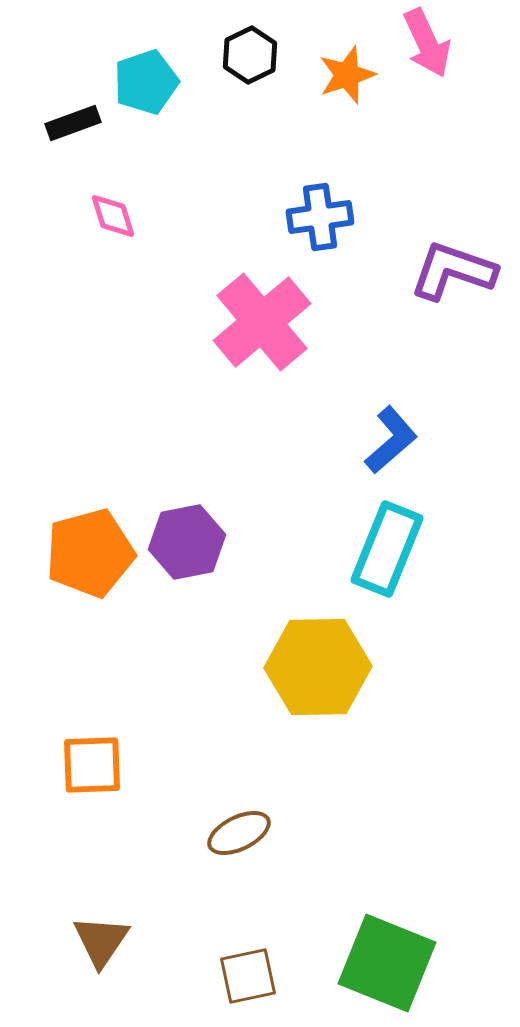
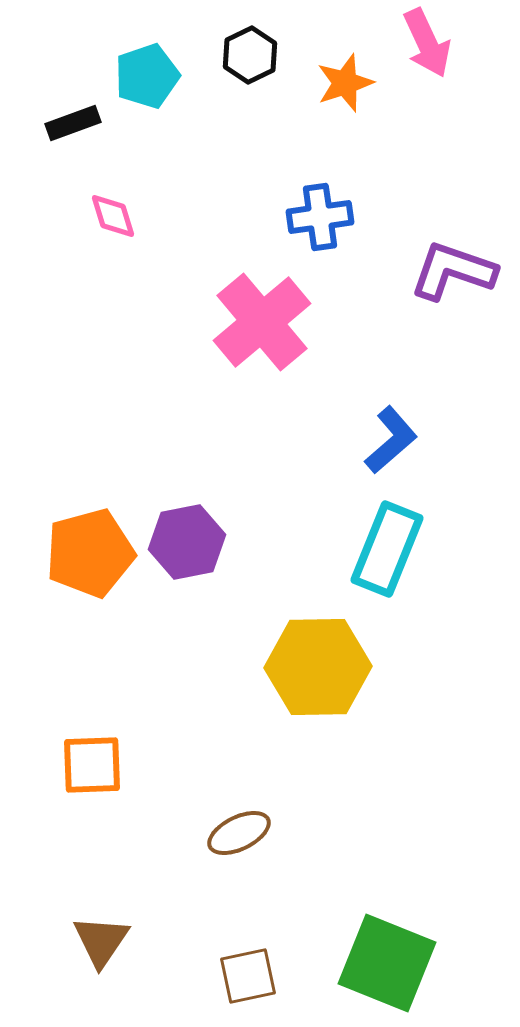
orange star: moved 2 px left, 8 px down
cyan pentagon: moved 1 px right, 6 px up
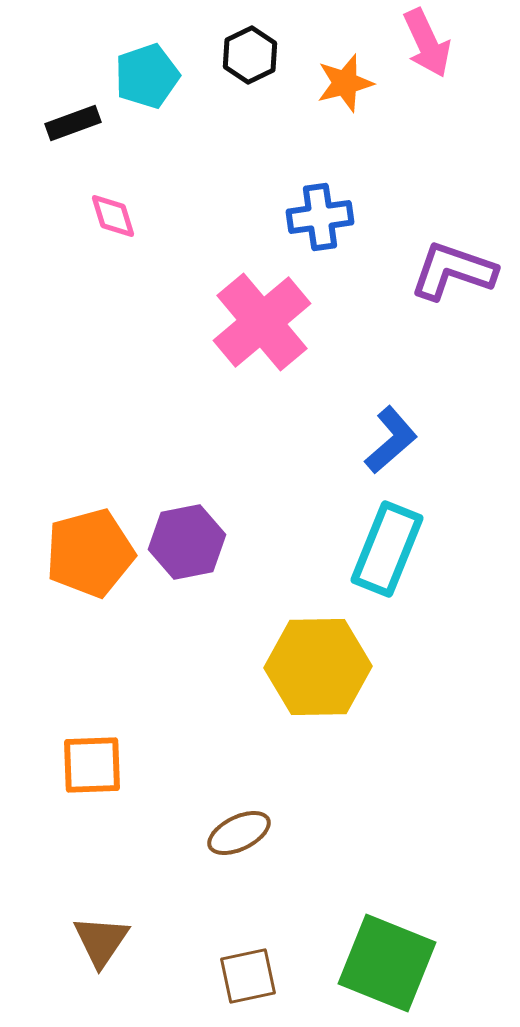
orange star: rotated 4 degrees clockwise
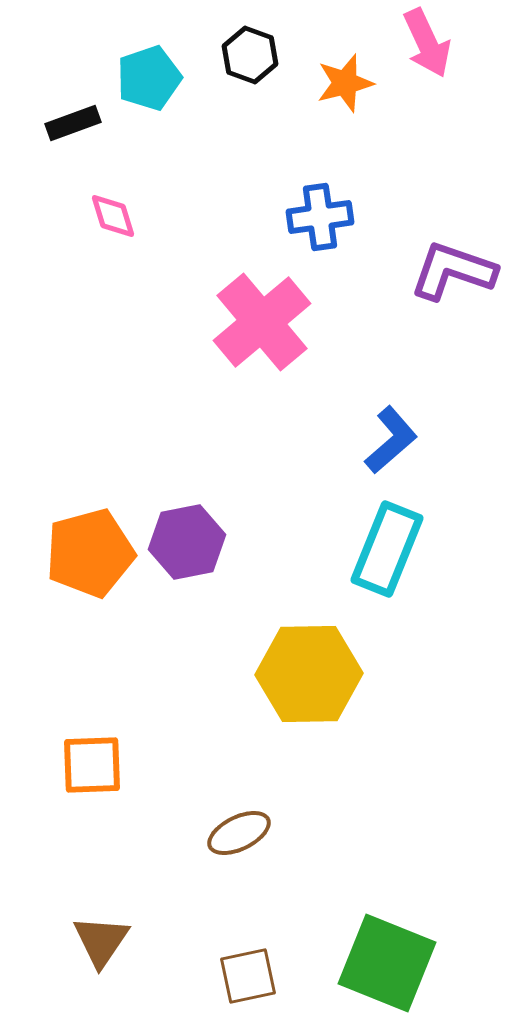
black hexagon: rotated 14 degrees counterclockwise
cyan pentagon: moved 2 px right, 2 px down
yellow hexagon: moved 9 px left, 7 px down
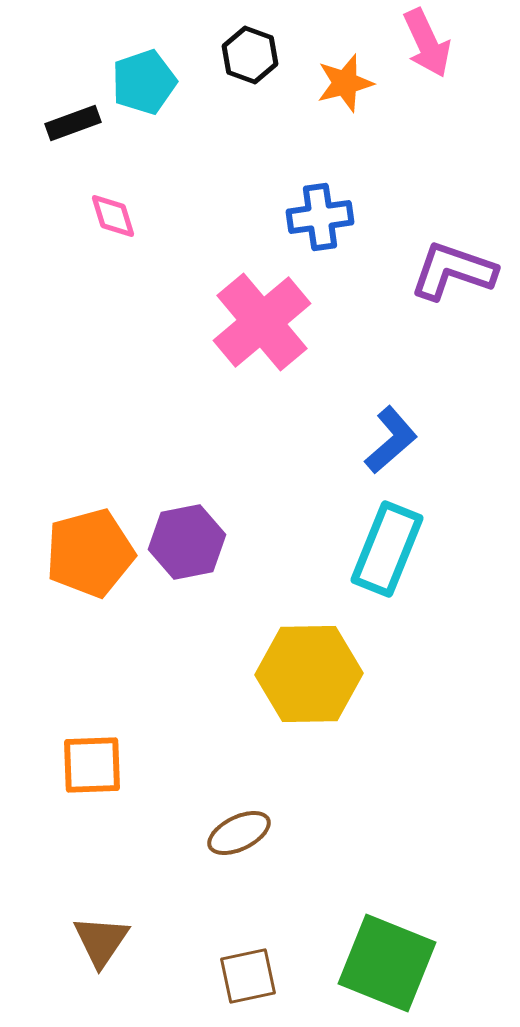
cyan pentagon: moved 5 px left, 4 px down
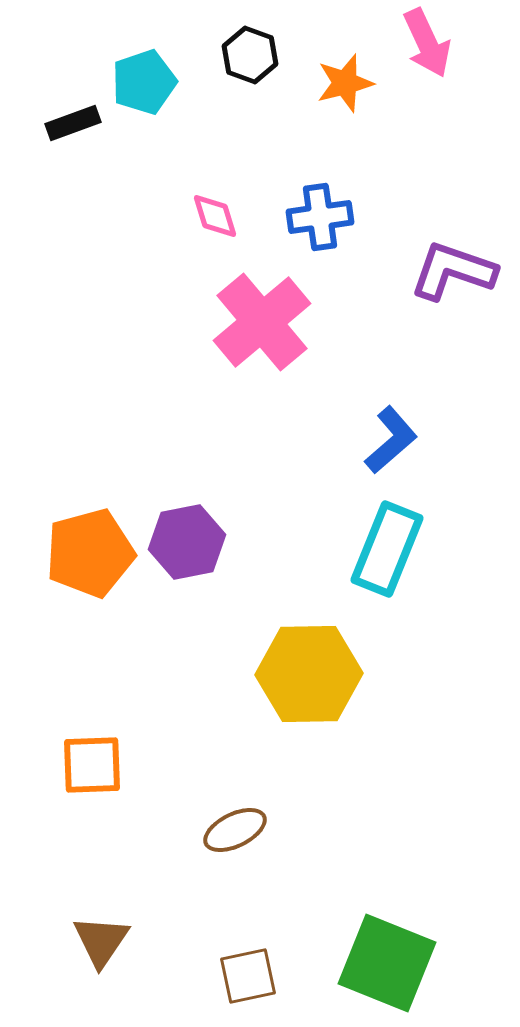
pink diamond: moved 102 px right
brown ellipse: moved 4 px left, 3 px up
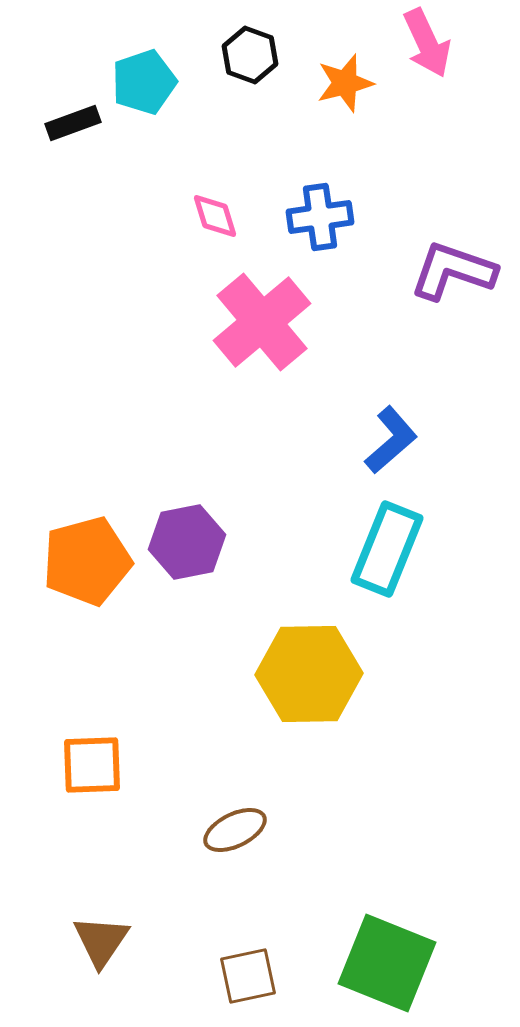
orange pentagon: moved 3 px left, 8 px down
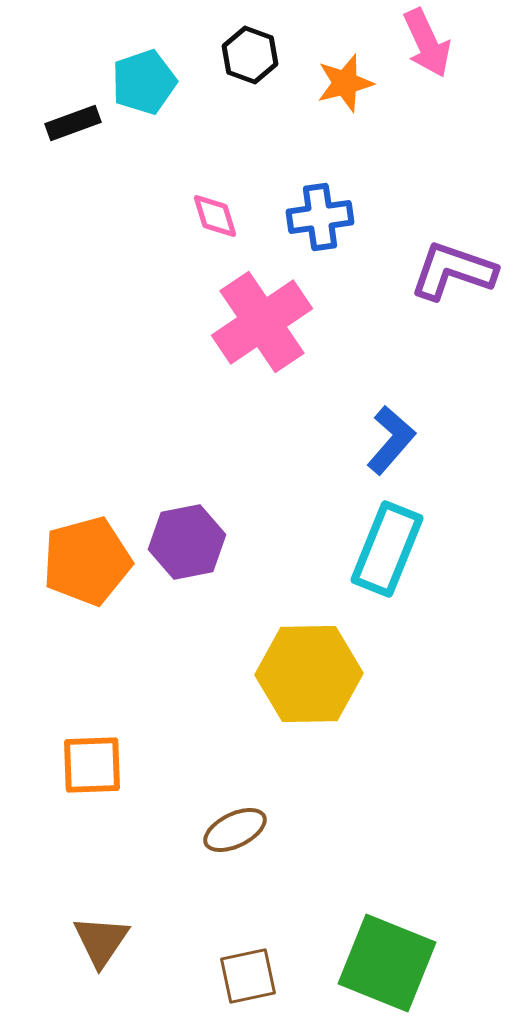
pink cross: rotated 6 degrees clockwise
blue L-shape: rotated 8 degrees counterclockwise
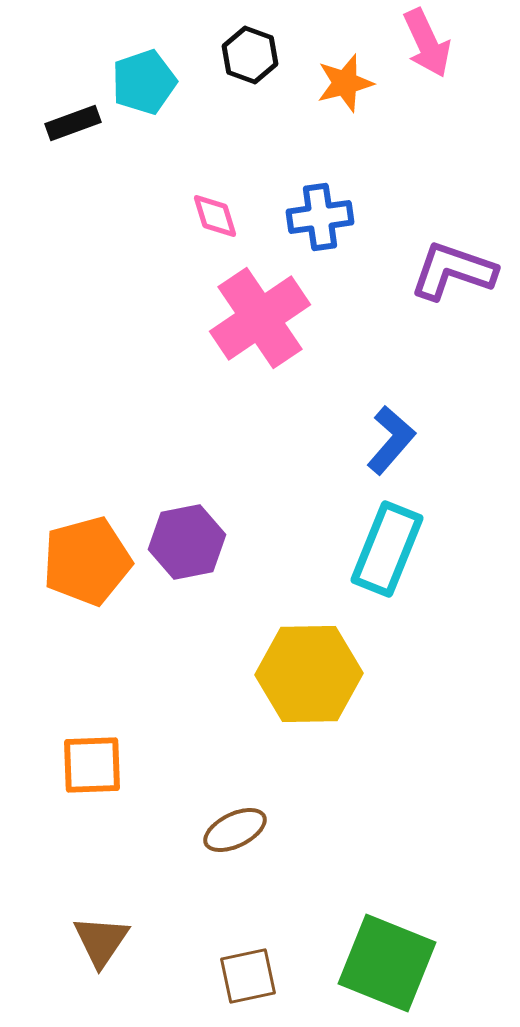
pink cross: moved 2 px left, 4 px up
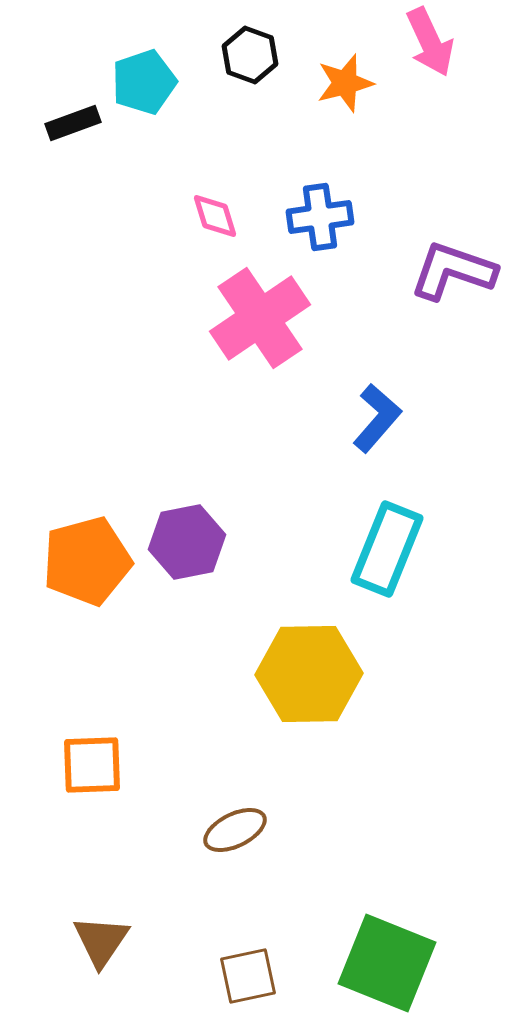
pink arrow: moved 3 px right, 1 px up
blue L-shape: moved 14 px left, 22 px up
